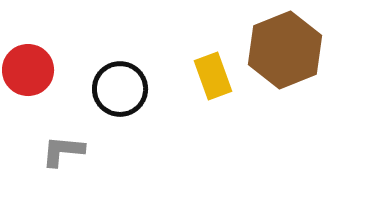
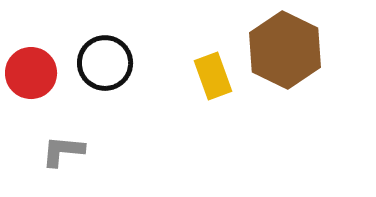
brown hexagon: rotated 12 degrees counterclockwise
red circle: moved 3 px right, 3 px down
black circle: moved 15 px left, 26 px up
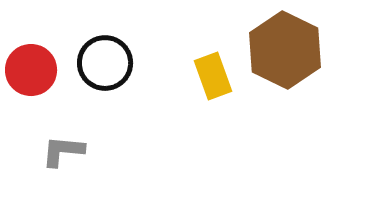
red circle: moved 3 px up
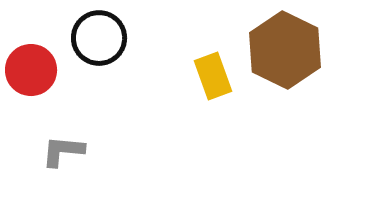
black circle: moved 6 px left, 25 px up
